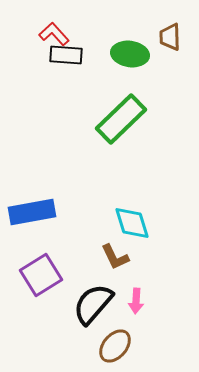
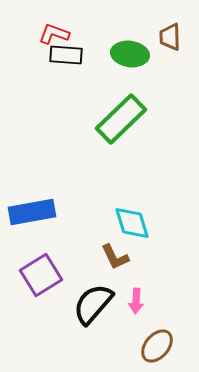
red L-shape: rotated 28 degrees counterclockwise
brown ellipse: moved 42 px right
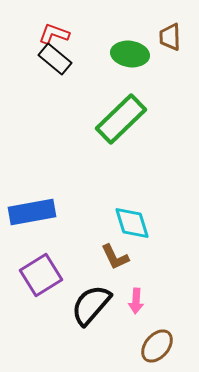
black rectangle: moved 11 px left, 4 px down; rotated 36 degrees clockwise
black semicircle: moved 2 px left, 1 px down
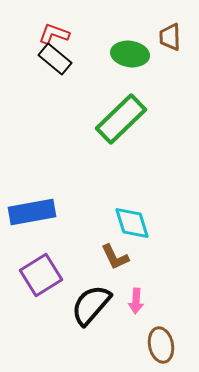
brown ellipse: moved 4 px right, 1 px up; rotated 52 degrees counterclockwise
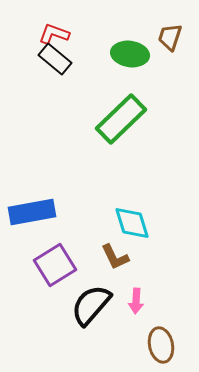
brown trapezoid: rotated 20 degrees clockwise
purple square: moved 14 px right, 10 px up
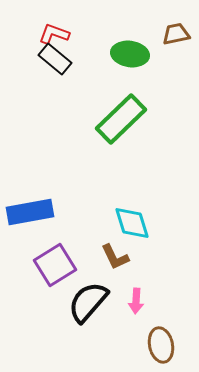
brown trapezoid: moved 6 px right, 3 px up; rotated 60 degrees clockwise
blue rectangle: moved 2 px left
black semicircle: moved 3 px left, 3 px up
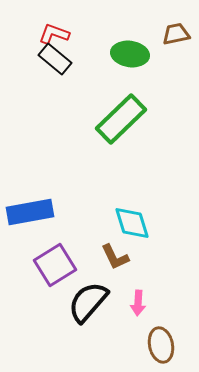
pink arrow: moved 2 px right, 2 px down
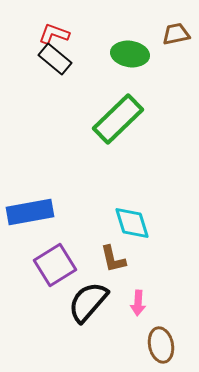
green rectangle: moved 3 px left
brown L-shape: moved 2 px left, 2 px down; rotated 12 degrees clockwise
